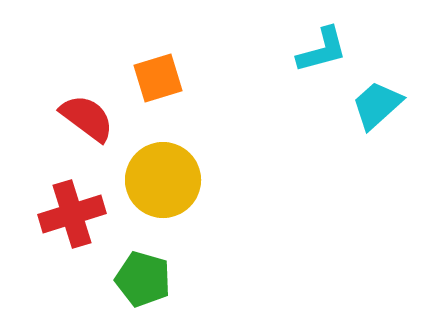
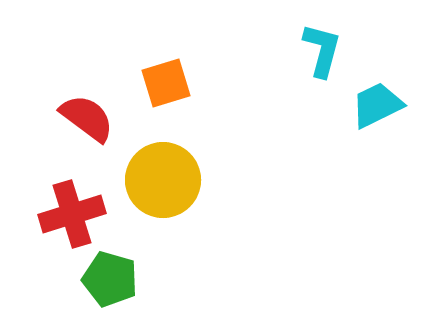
cyan L-shape: rotated 60 degrees counterclockwise
orange square: moved 8 px right, 5 px down
cyan trapezoid: rotated 16 degrees clockwise
green pentagon: moved 33 px left
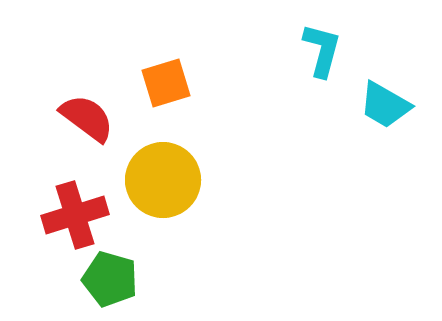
cyan trapezoid: moved 8 px right; rotated 124 degrees counterclockwise
red cross: moved 3 px right, 1 px down
